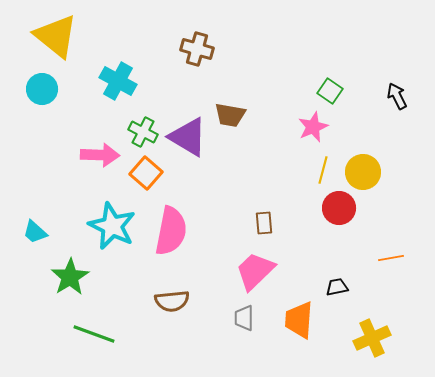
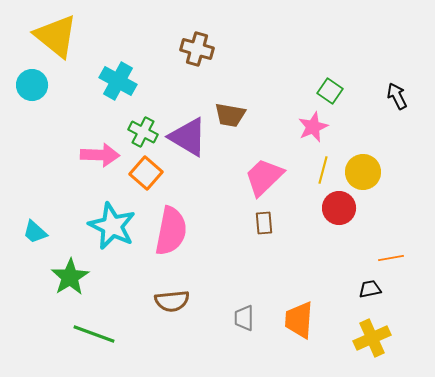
cyan circle: moved 10 px left, 4 px up
pink trapezoid: moved 9 px right, 94 px up
black trapezoid: moved 33 px right, 2 px down
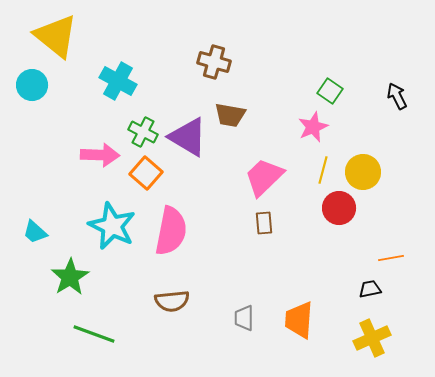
brown cross: moved 17 px right, 13 px down
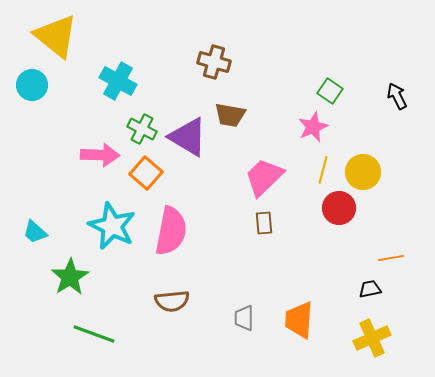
green cross: moved 1 px left, 3 px up
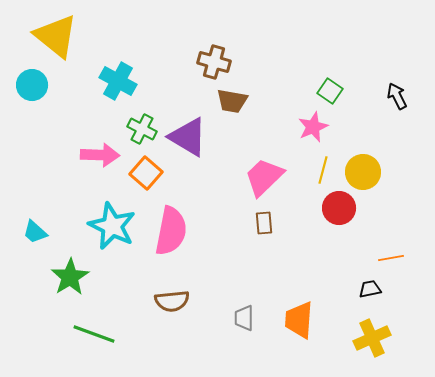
brown trapezoid: moved 2 px right, 14 px up
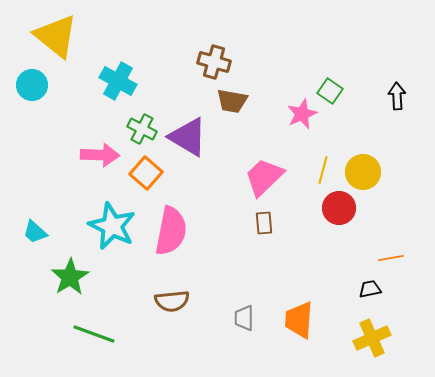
black arrow: rotated 24 degrees clockwise
pink star: moved 11 px left, 13 px up
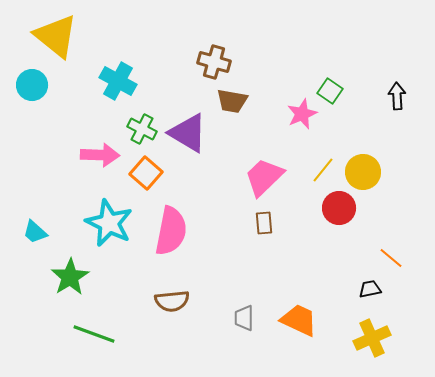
purple triangle: moved 4 px up
yellow line: rotated 24 degrees clockwise
cyan star: moved 3 px left, 3 px up
orange line: rotated 50 degrees clockwise
orange trapezoid: rotated 111 degrees clockwise
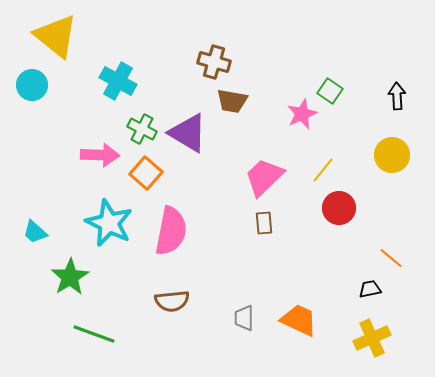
yellow circle: moved 29 px right, 17 px up
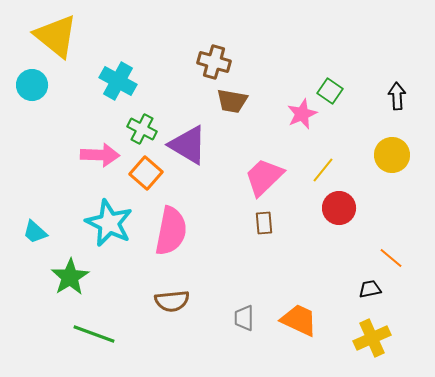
purple triangle: moved 12 px down
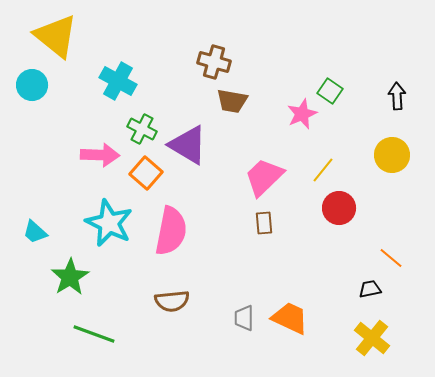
orange trapezoid: moved 9 px left, 2 px up
yellow cross: rotated 27 degrees counterclockwise
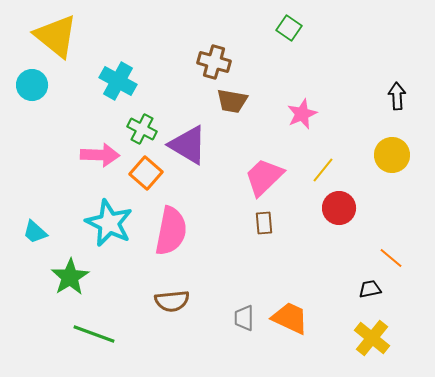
green square: moved 41 px left, 63 px up
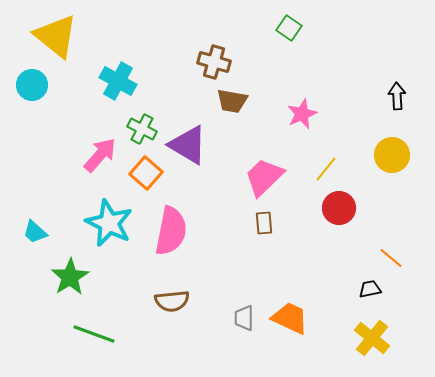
pink arrow: rotated 51 degrees counterclockwise
yellow line: moved 3 px right, 1 px up
